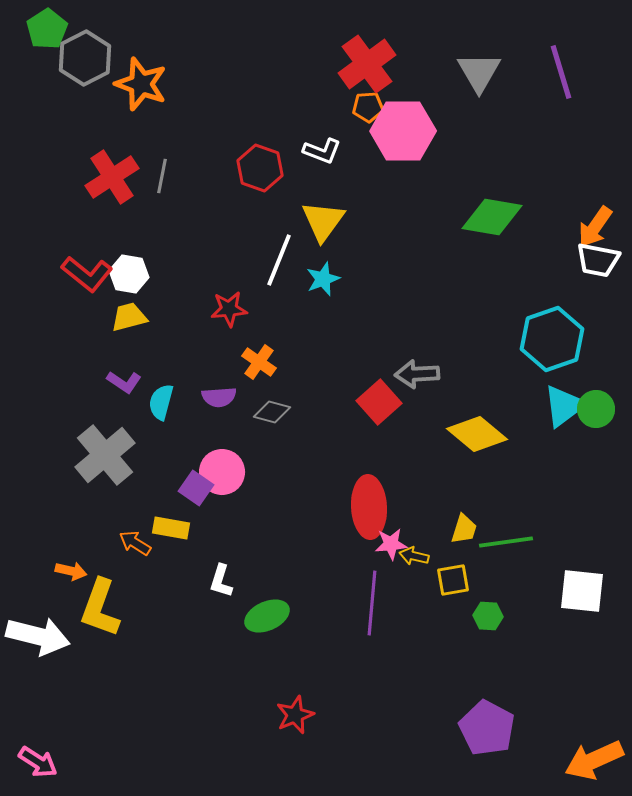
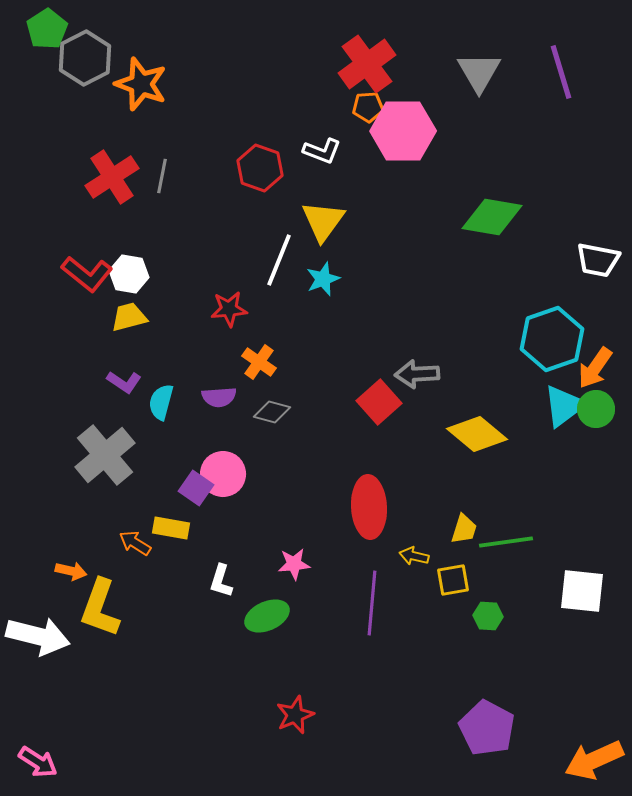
orange arrow at (595, 227): moved 141 px down
pink circle at (222, 472): moved 1 px right, 2 px down
pink star at (391, 544): moved 97 px left, 20 px down
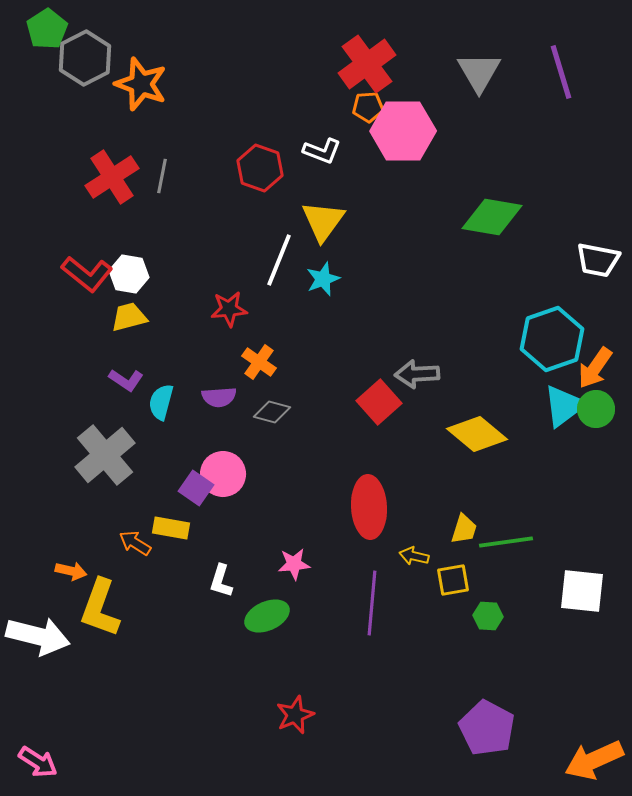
purple L-shape at (124, 382): moved 2 px right, 2 px up
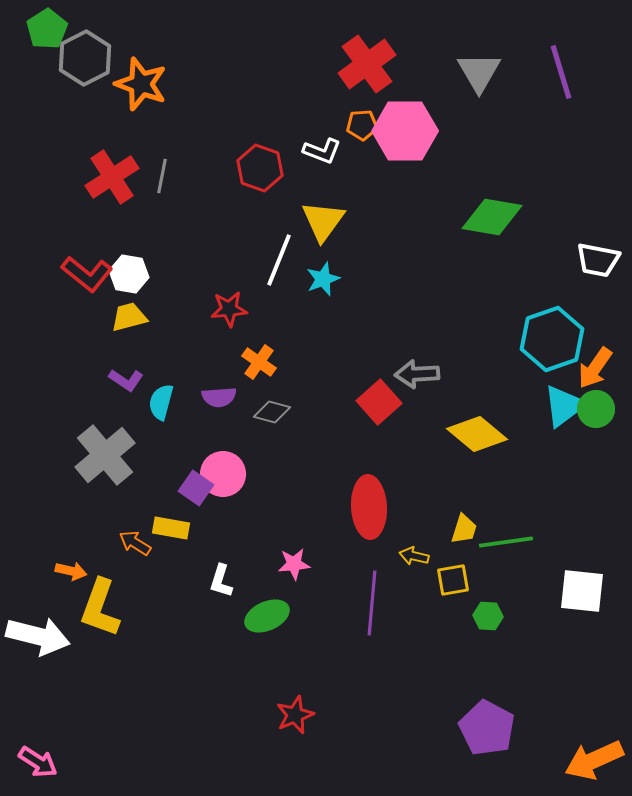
orange pentagon at (368, 107): moved 6 px left, 18 px down
pink hexagon at (403, 131): moved 2 px right
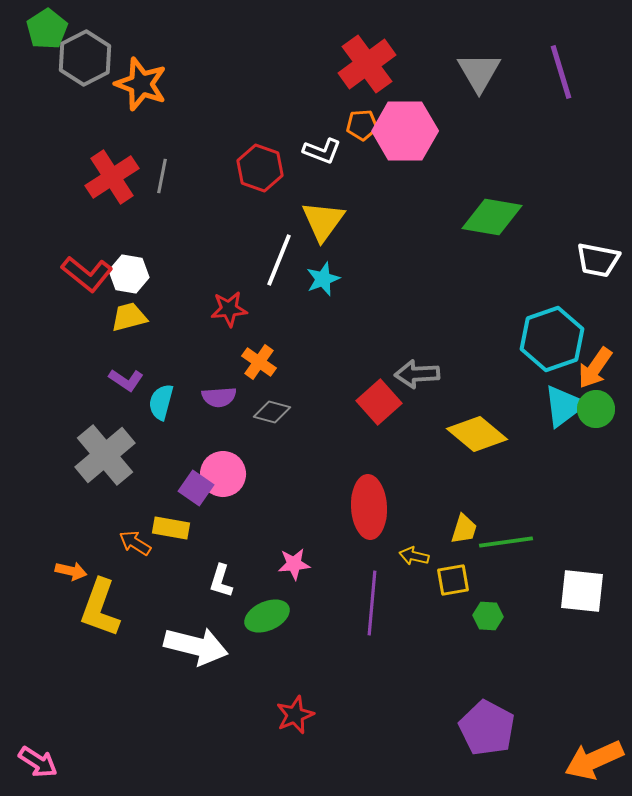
white arrow at (38, 636): moved 158 px right, 10 px down
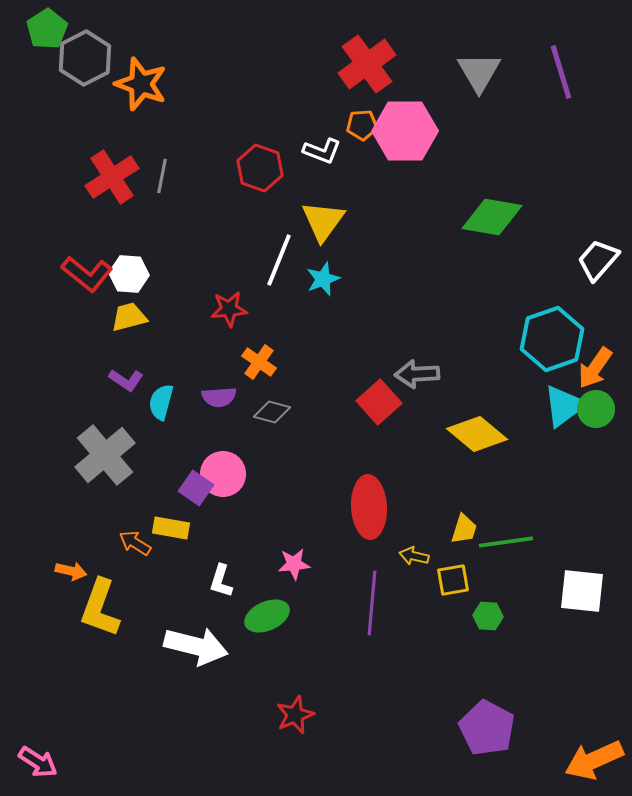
white trapezoid at (598, 260): rotated 120 degrees clockwise
white hexagon at (129, 274): rotated 6 degrees counterclockwise
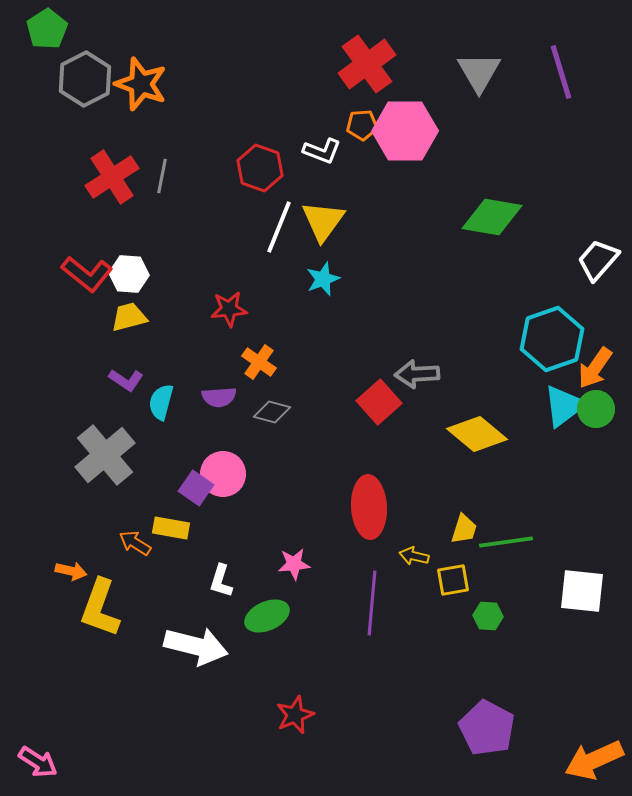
gray hexagon at (85, 58): moved 21 px down
white line at (279, 260): moved 33 px up
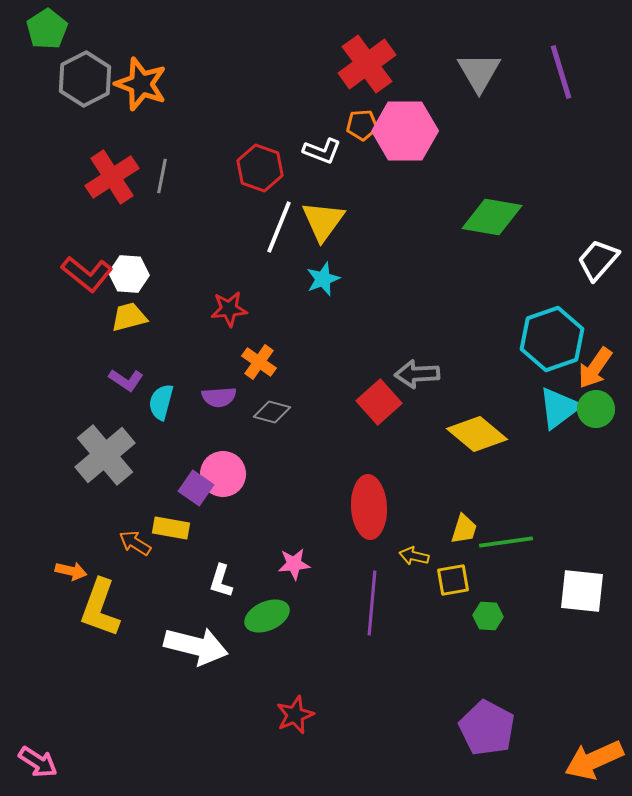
cyan triangle at (564, 406): moved 5 px left, 2 px down
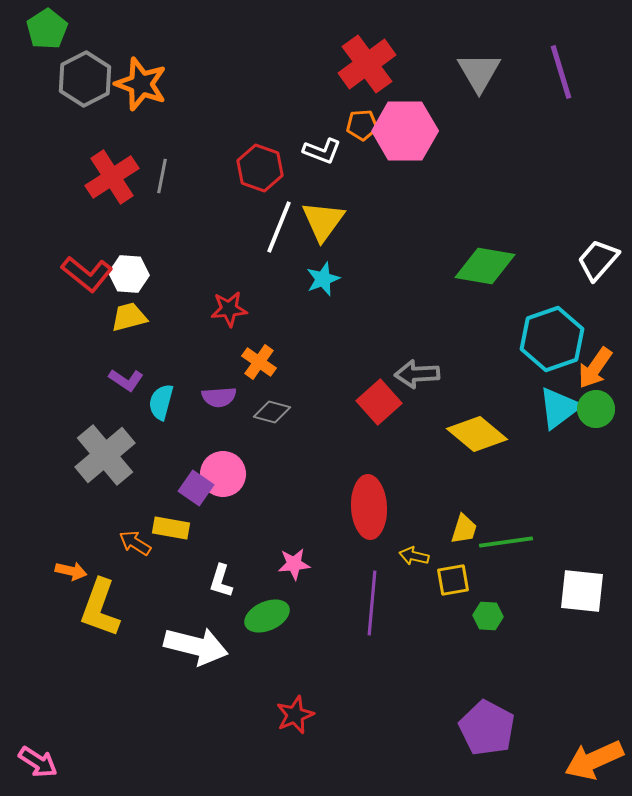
green diamond at (492, 217): moved 7 px left, 49 px down
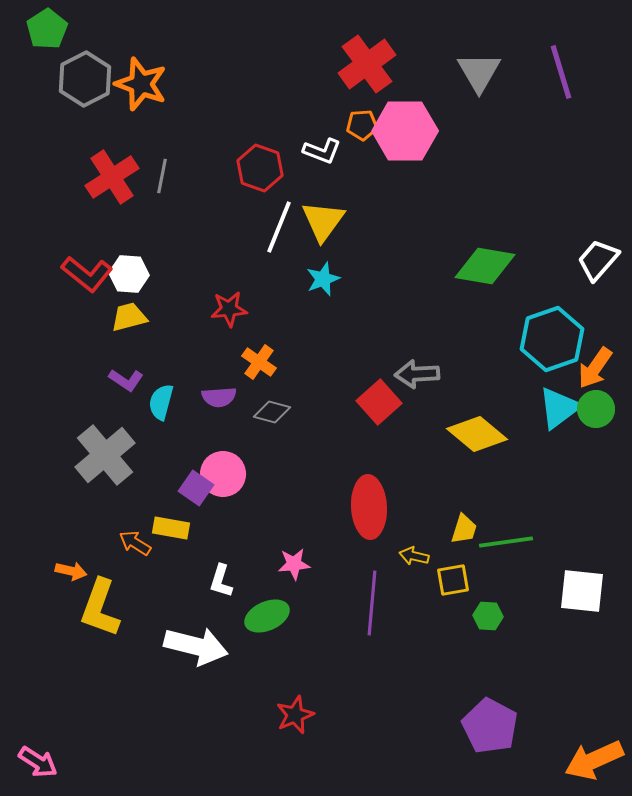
purple pentagon at (487, 728): moved 3 px right, 2 px up
